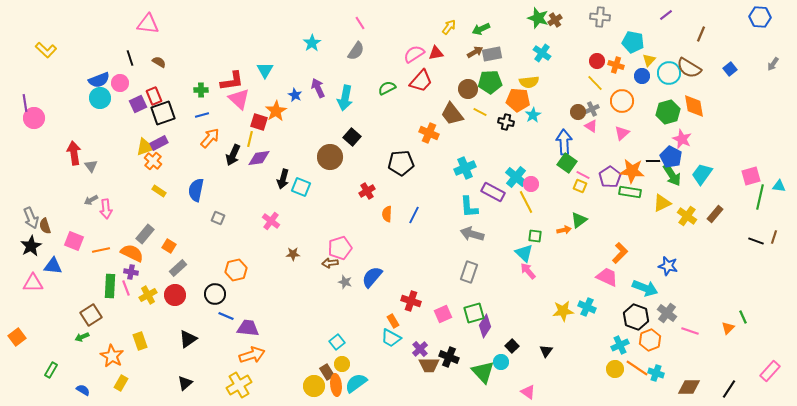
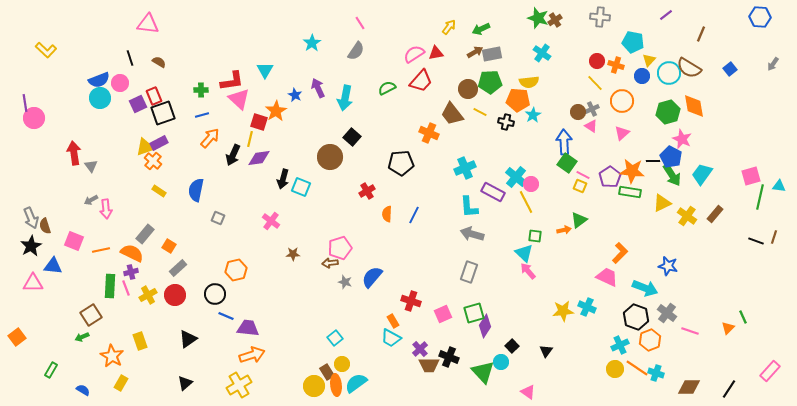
purple cross at (131, 272): rotated 24 degrees counterclockwise
cyan square at (337, 342): moved 2 px left, 4 px up
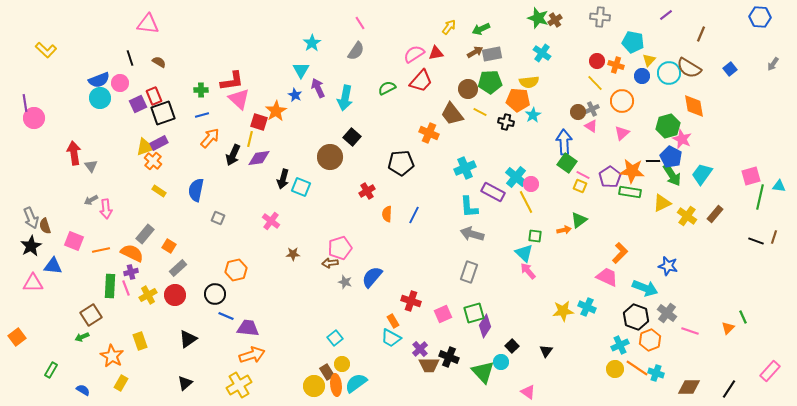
cyan triangle at (265, 70): moved 36 px right
green hexagon at (668, 112): moved 14 px down
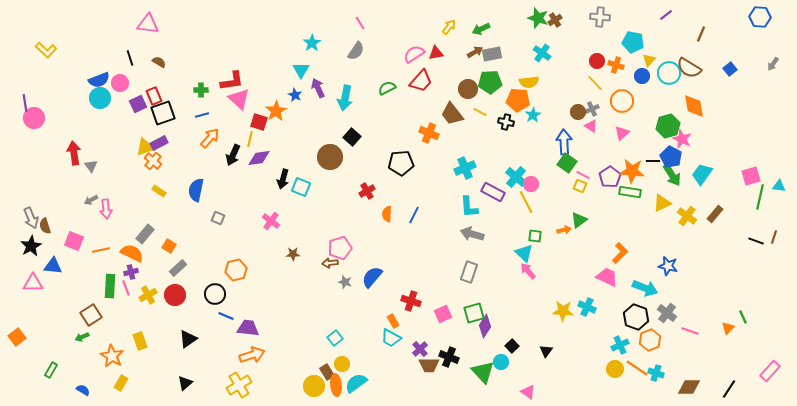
yellow star at (563, 311): rotated 10 degrees clockwise
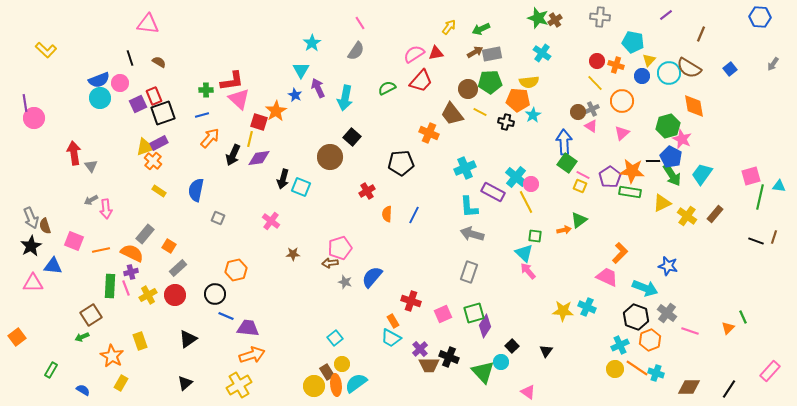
green cross at (201, 90): moved 5 px right
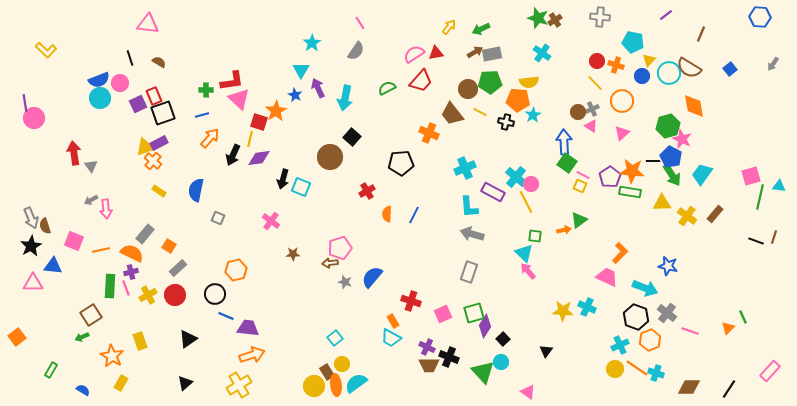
yellow triangle at (662, 203): rotated 24 degrees clockwise
black square at (512, 346): moved 9 px left, 7 px up
purple cross at (420, 349): moved 7 px right, 2 px up; rotated 21 degrees counterclockwise
